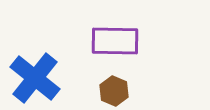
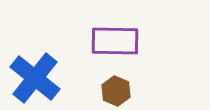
brown hexagon: moved 2 px right
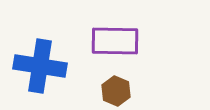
blue cross: moved 5 px right, 12 px up; rotated 30 degrees counterclockwise
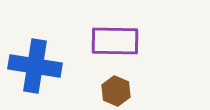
blue cross: moved 5 px left
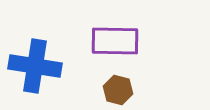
brown hexagon: moved 2 px right, 1 px up; rotated 8 degrees counterclockwise
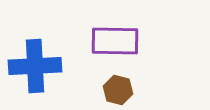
blue cross: rotated 12 degrees counterclockwise
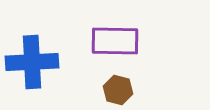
blue cross: moved 3 px left, 4 px up
